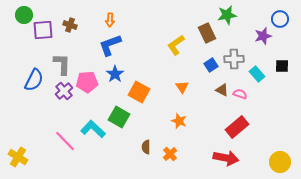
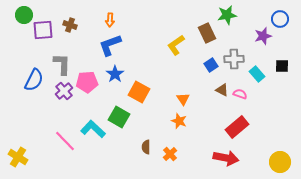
orange triangle: moved 1 px right, 12 px down
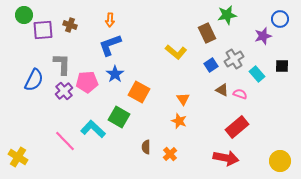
yellow L-shape: moved 7 px down; rotated 105 degrees counterclockwise
gray cross: rotated 30 degrees counterclockwise
yellow circle: moved 1 px up
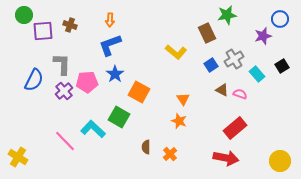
purple square: moved 1 px down
black square: rotated 32 degrees counterclockwise
red rectangle: moved 2 px left, 1 px down
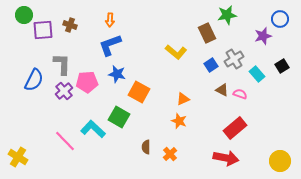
purple square: moved 1 px up
blue star: moved 2 px right; rotated 24 degrees counterclockwise
orange triangle: rotated 40 degrees clockwise
